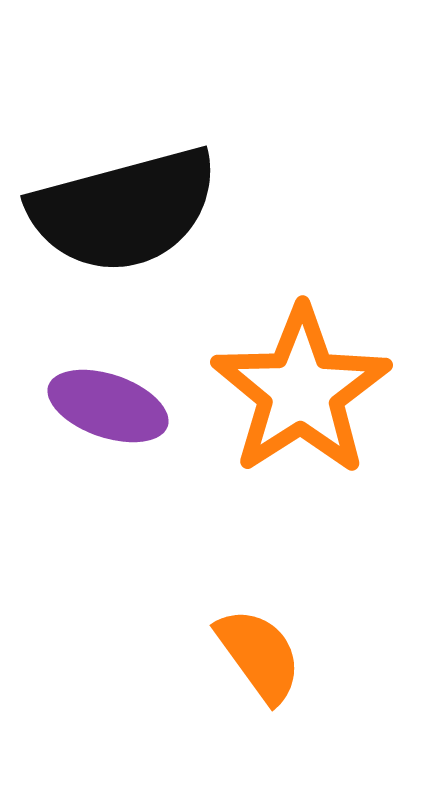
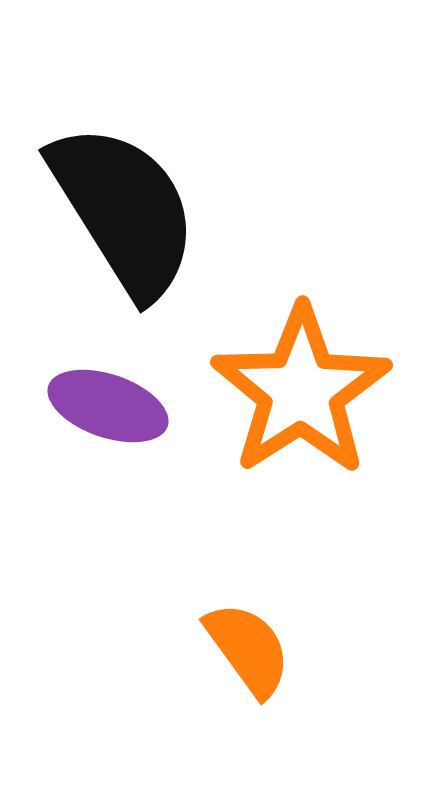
black semicircle: rotated 107 degrees counterclockwise
orange semicircle: moved 11 px left, 6 px up
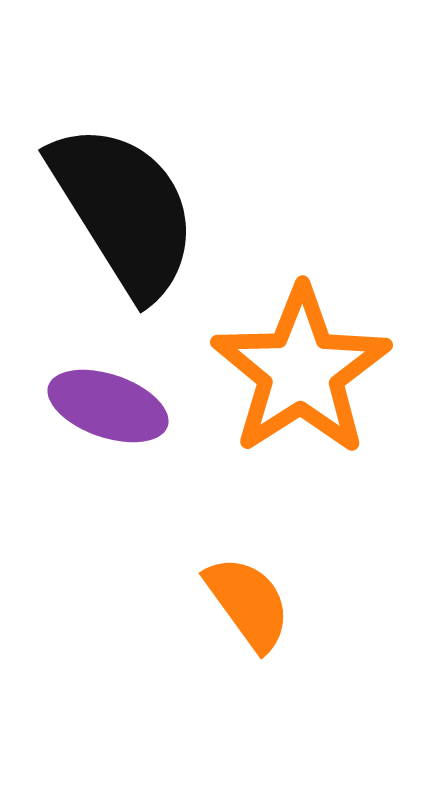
orange star: moved 20 px up
orange semicircle: moved 46 px up
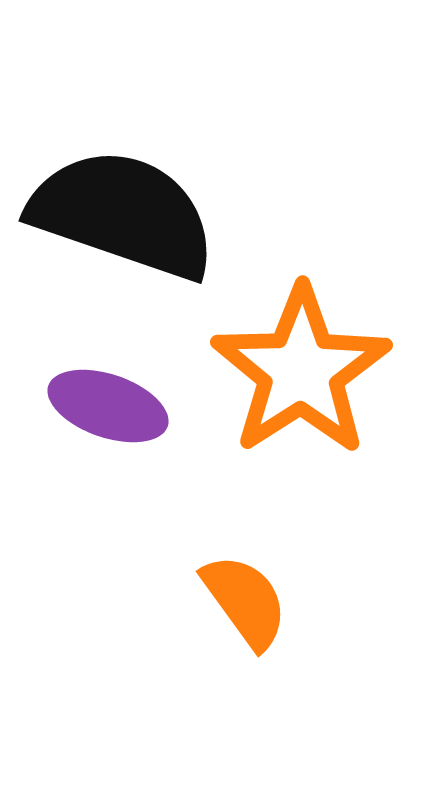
black semicircle: moved 1 px left, 4 px down; rotated 39 degrees counterclockwise
orange semicircle: moved 3 px left, 2 px up
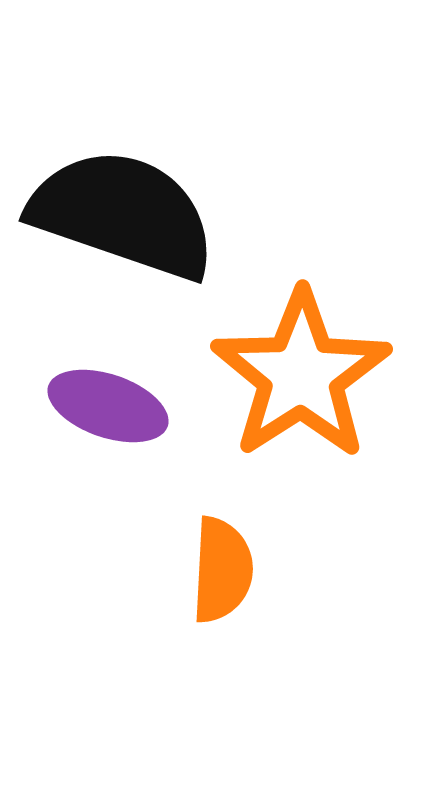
orange star: moved 4 px down
orange semicircle: moved 23 px left, 31 px up; rotated 39 degrees clockwise
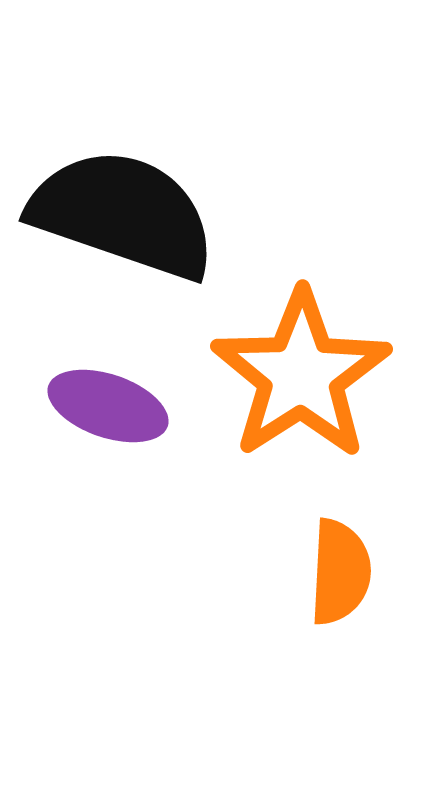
orange semicircle: moved 118 px right, 2 px down
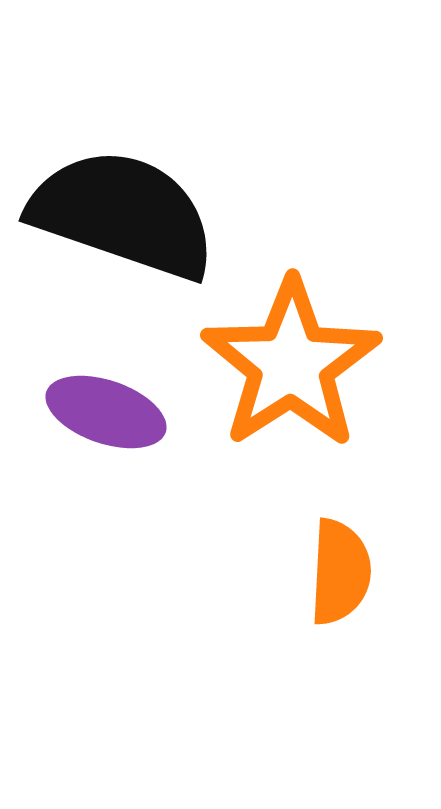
orange star: moved 10 px left, 11 px up
purple ellipse: moved 2 px left, 6 px down
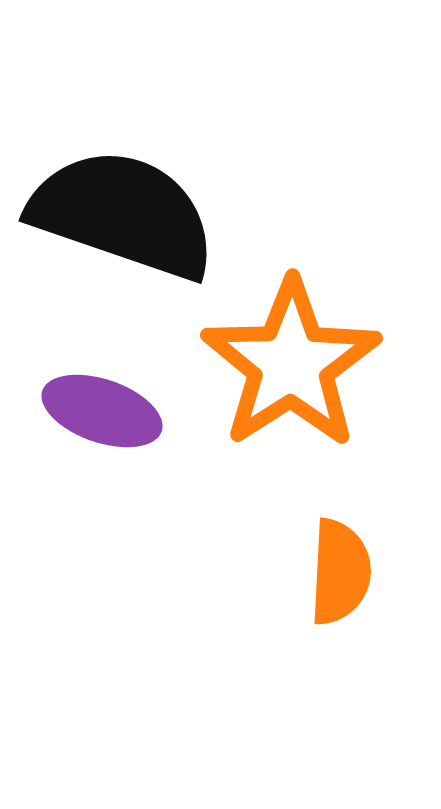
purple ellipse: moved 4 px left, 1 px up
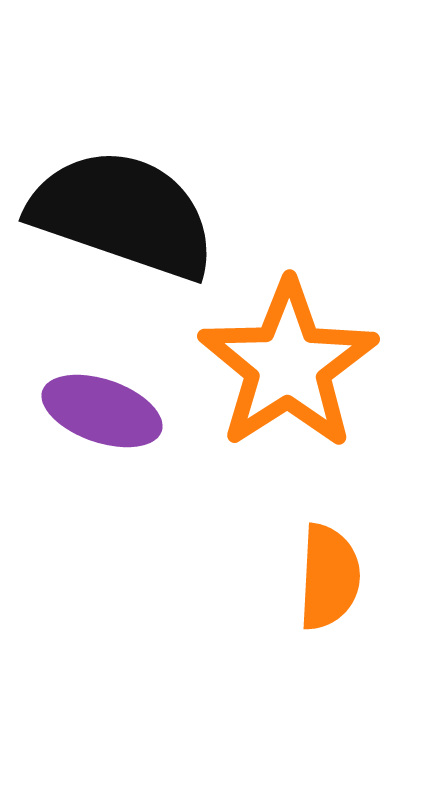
orange star: moved 3 px left, 1 px down
orange semicircle: moved 11 px left, 5 px down
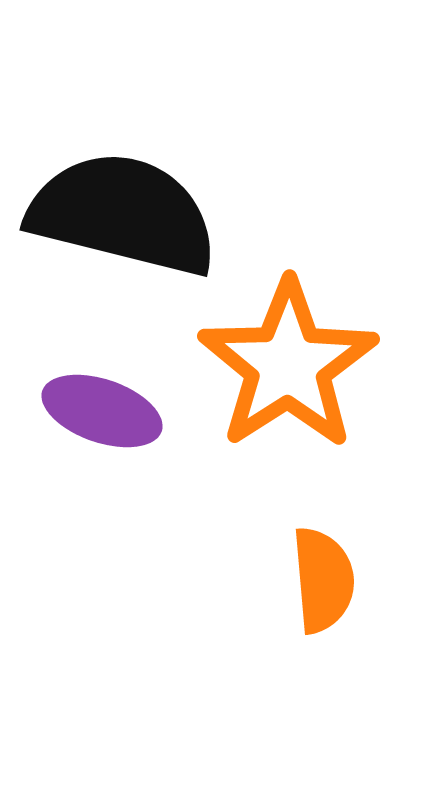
black semicircle: rotated 5 degrees counterclockwise
orange semicircle: moved 6 px left, 3 px down; rotated 8 degrees counterclockwise
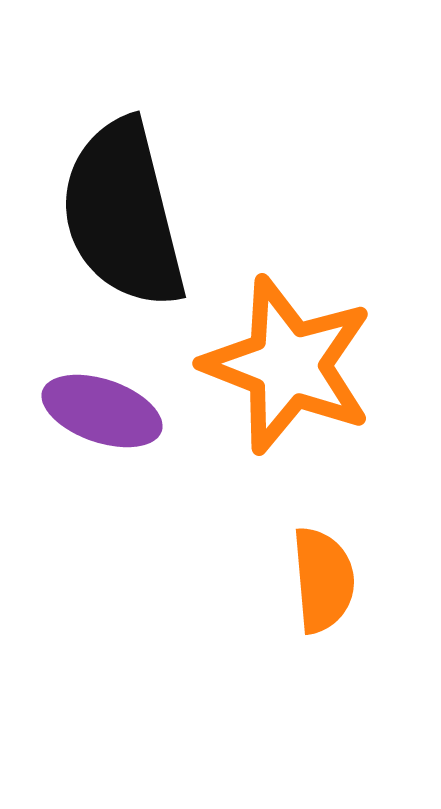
black semicircle: rotated 118 degrees counterclockwise
orange star: rotated 18 degrees counterclockwise
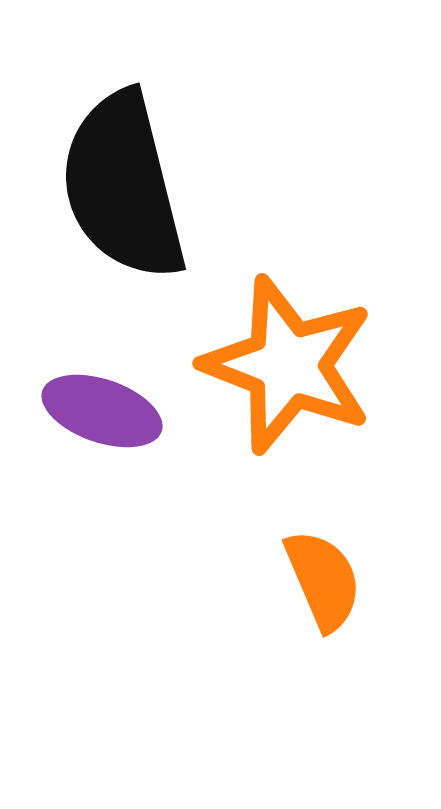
black semicircle: moved 28 px up
orange semicircle: rotated 18 degrees counterclockwise
